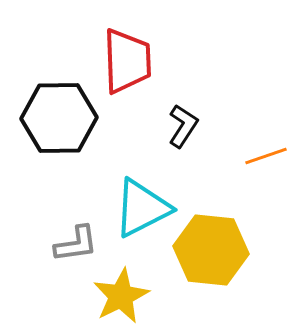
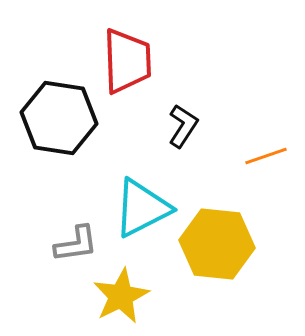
black hexagon: rotated 10 degrees clockwise
yellow hexagon: moved 6 px right, 6 px up
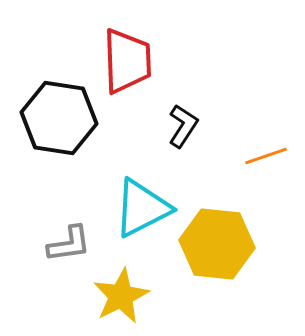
gray L-shape: moved 7 px left
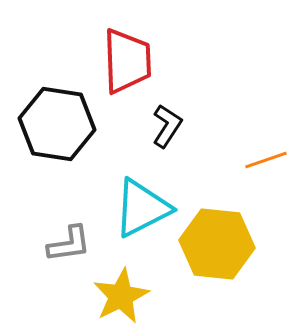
black hexagon: moved 2 px left, 6 px down
black L-shape: moved 16 px left
orange line: moved 4 px down
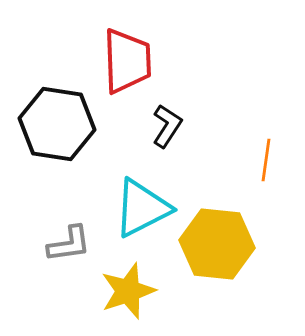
orange line: rotated 63 degrees counterclockwise
yellow star: moved 7 px right, 5 px up; rotated 8 degrees clockwise
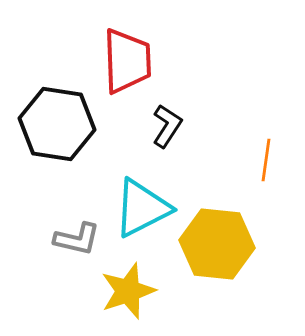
gray L-shape: moved 8 px right, 5 px up; rotated 21 degrees clockwise
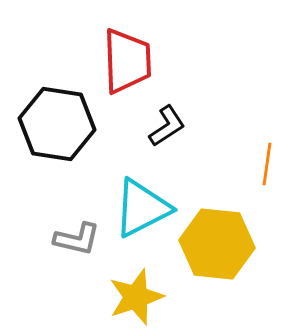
black L-shape: rotated 24 degrees clockwise
orange line: moved 1 px right, 4 px down
yellow star: moved 8 px right, 6 px down
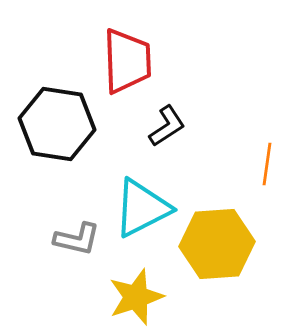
yellow hexagon: rotated 10 degrees counterclockwise
